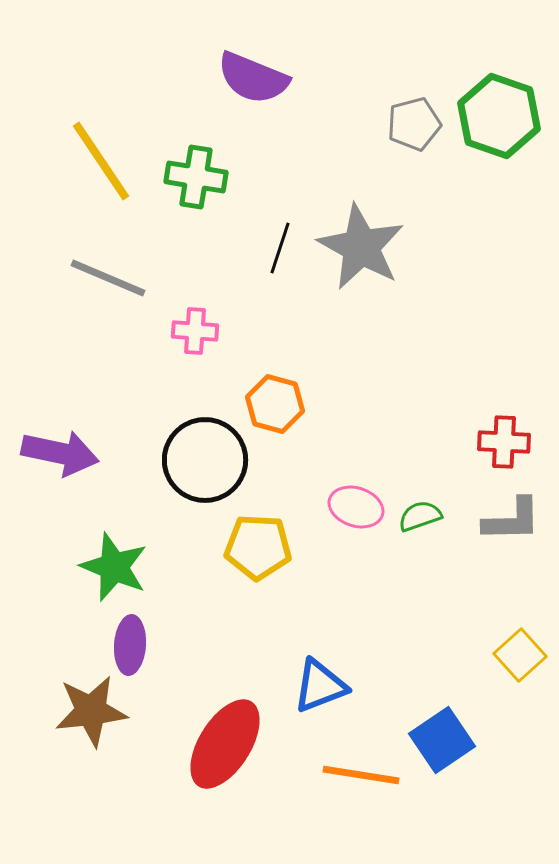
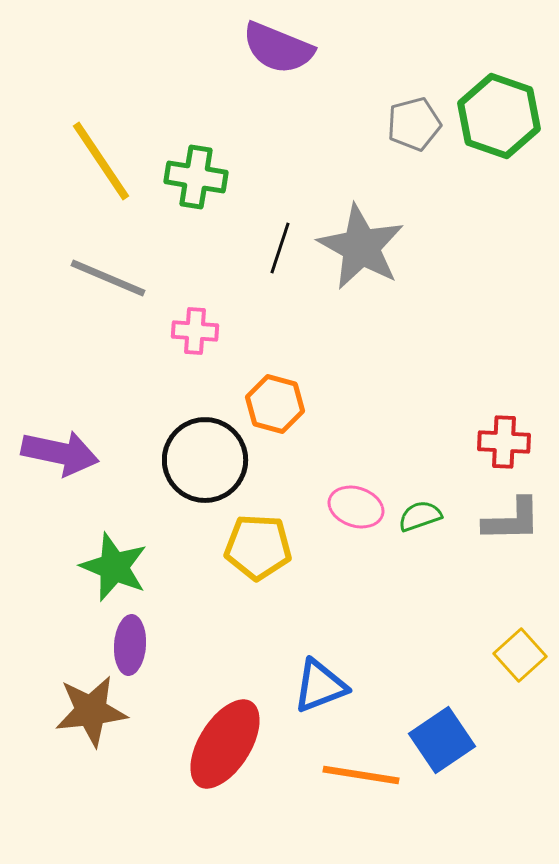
purple semicircle: moved 25 px right, 30 px up
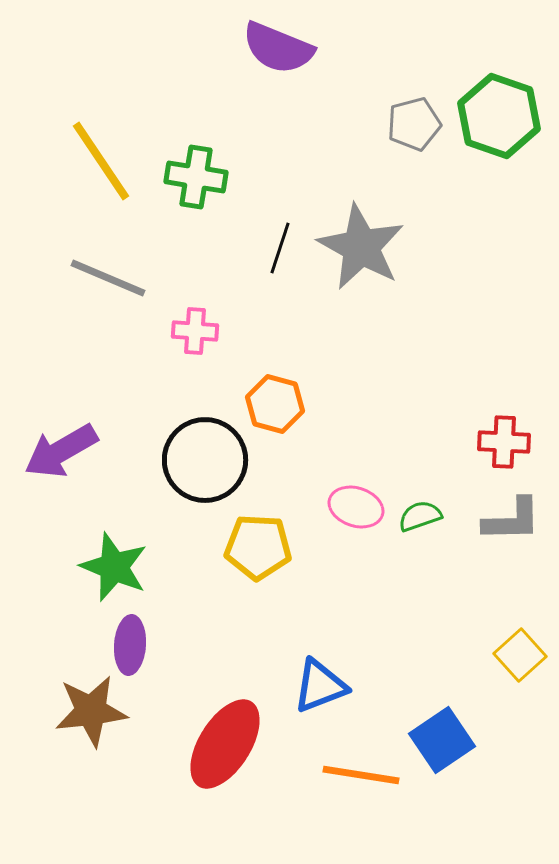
purple arrow: moved 1 px right, 2 px up; rotated 138 degrees clockwise
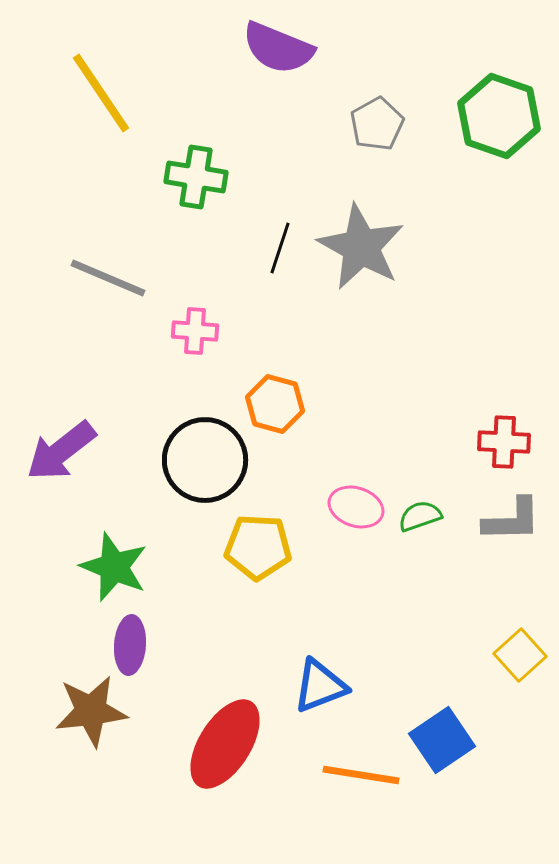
gray pentagon: moved 37 px left; rotated 14 degrees counterclockwise
yellow line: moved 68 px up
purple arrow: rotated 8 degrees counterclockwise
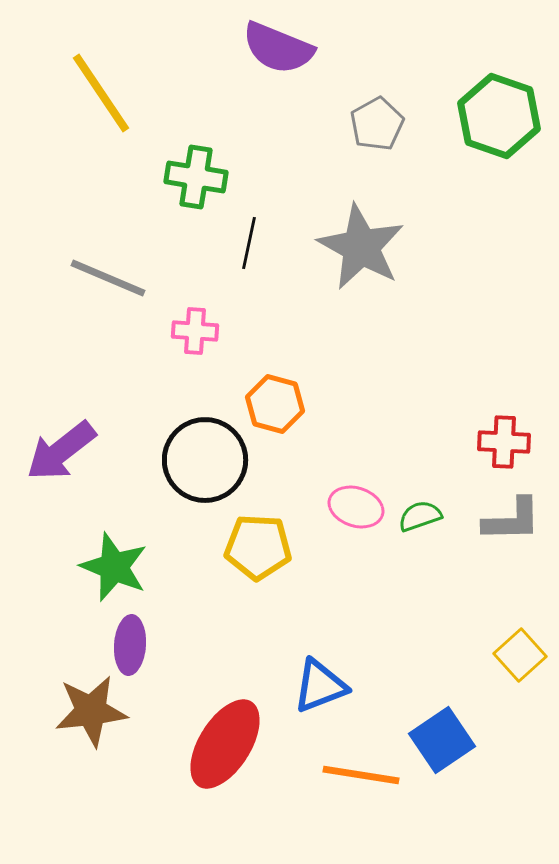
black line: moved 31 px left, 5 px up; rotated 6 degrees counterclockwise
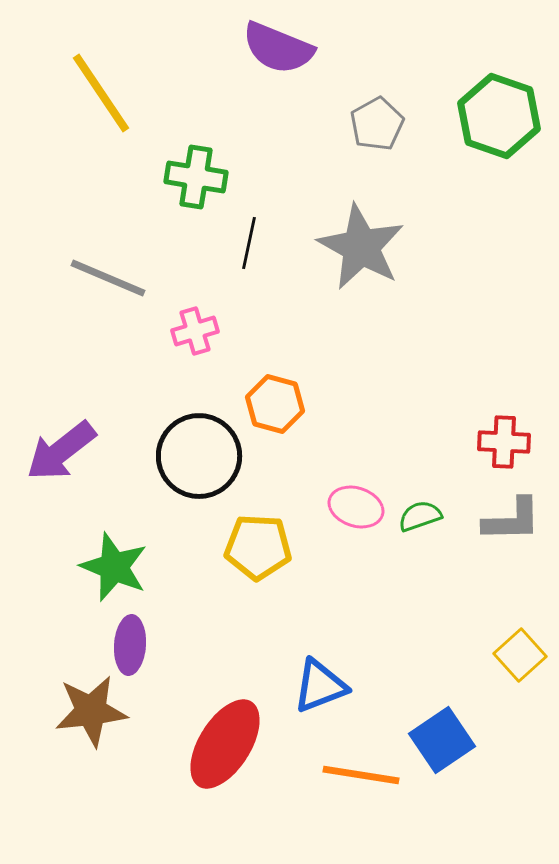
pink cross: rotated 21 degrees counterclockwise
black circle: moved 6 px left, 4 px up
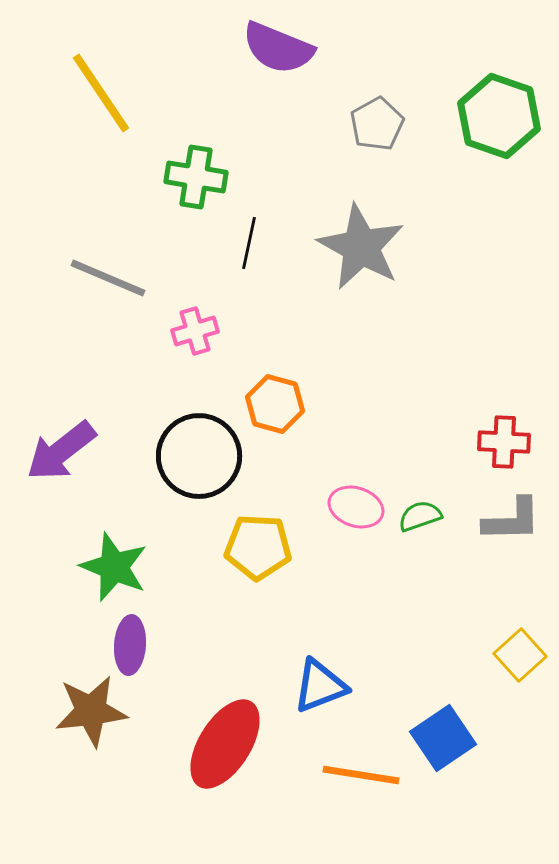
blue square: moved 1 px right, 2 px up
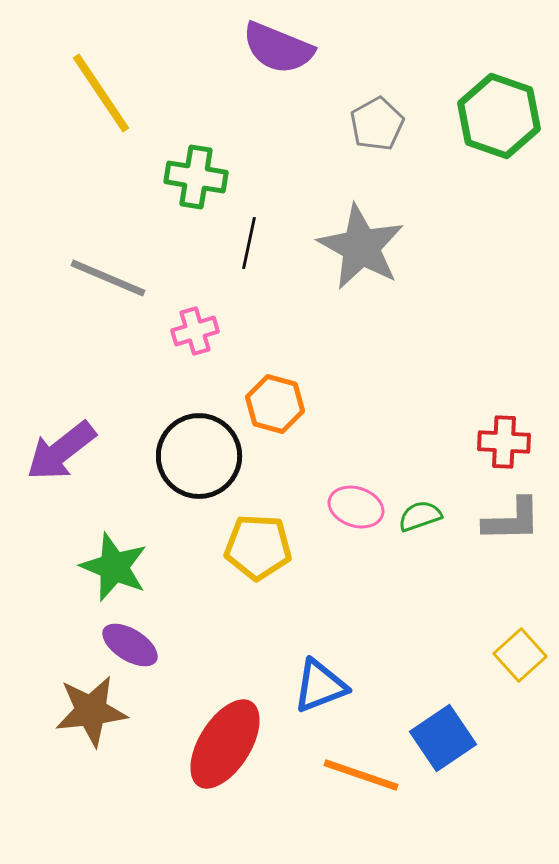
purple ellipse: rotated 62 degrees counterclockwise
orange line: rotated 10 degrees clockwise
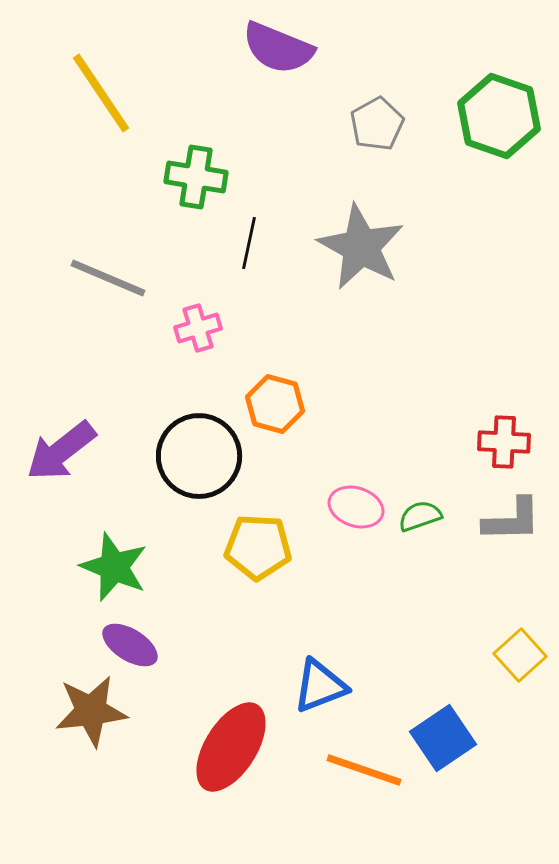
pink cross: moved 3 px right, 3 px up
red ellipse: moved 6 px right, 3 px down
orange line: moved 3 px right, 5 px up
